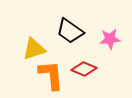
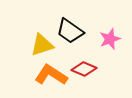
pink star: rotated 15 degrees counterclockwise
yellow triangle: moved 8 px right, 4 px up
orange L-shape: rotated 52 degrees counterclockwise
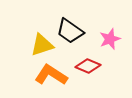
red diamond: moved 4 px right, 3 px up
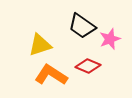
black trapezoid: moved 12 px right, 5 px up
yellow triangle: moved 2 px left
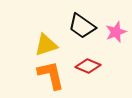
pink star: moved 6 px right, 7 px up
yellow triangle: moved 6 px right
orange L-shape: rotated 44 degrees clockwise
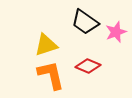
black trapezoid: moved 3 px right, 4 px up
